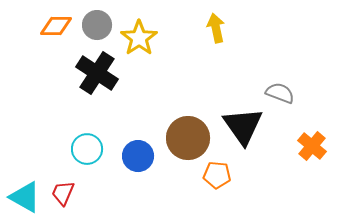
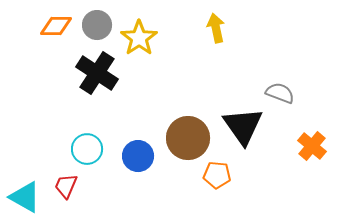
red trapezoid: moved 3 px right, 7 px up
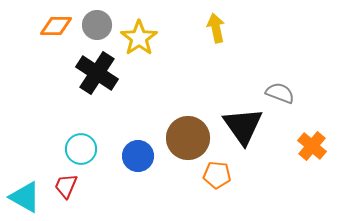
cyan circle: moved 6 px left
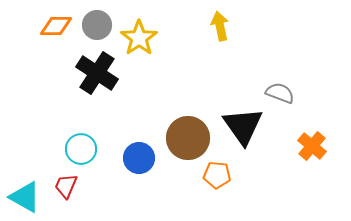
yellow arrow: moved 4 px right, 2 px up
blue circle: moved 1 px right, 2 px down
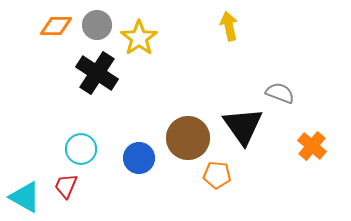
yellow arrow: moved 9 px right
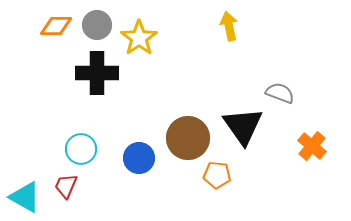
black cross: rotated 33 degrees counterclockwise
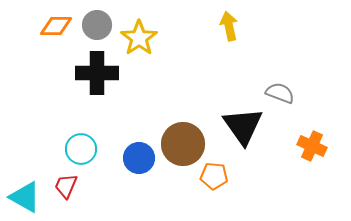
brown circle: moved 5 px left, 6 px down
orange cross: rotated 16 degrees counterclockwise
orange pentagon: moved 3 px left, 1 px down
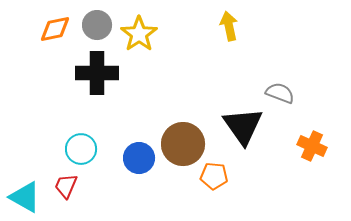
orange diamond: moved 1 px left, 3 px down; rotated 12 degrees counterclockwise
yellow star: moved 4 px up
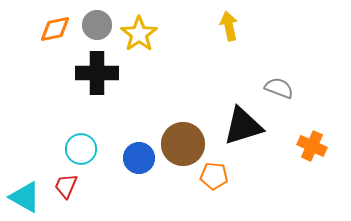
gray semicircle: moved 1 px left, 5 px up
black triangle: rotated 48 degrees clockwise
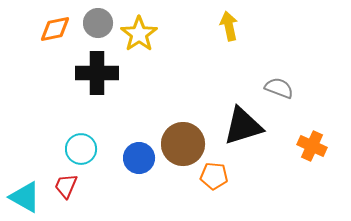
gray circle: moved 1 px right, 2 px up
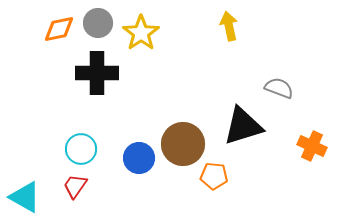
orange diamond: moved 4 px right
yellow star: moved 2 px right, 1 px up
red trapezoid: moved 9 px right; rotated 12 degrees clockwise
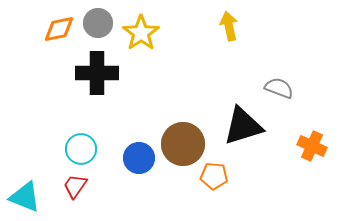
cyan triangle: rotated 8 degrees counterclockwise
